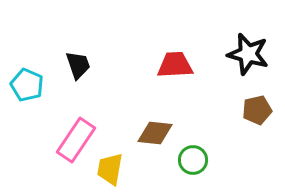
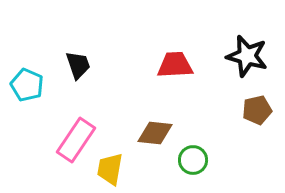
black star: moved 1 px left, 2 px down
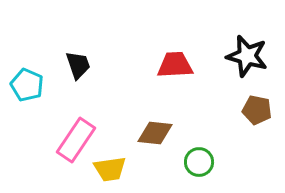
brown pentagon: rotated 24 degrees clockwise
green circle: moved 6 px right, 2 px down
yellow trapezoid: rotated 108 degrees counterclockwise
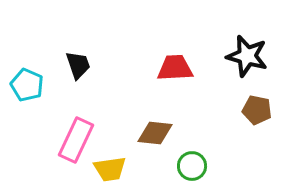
red trapezoid: moved 3 px down
pink rectangle: rotated 9 degrees counterclockwise
green circle: moved 7 px left, 4 px down
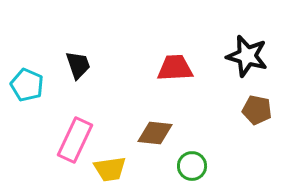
pink rectangle: moved 1 px left
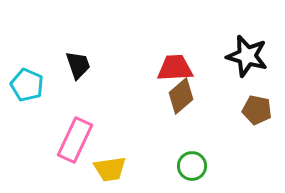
brown diamond: moved 26 px right, 37 px up; rotated 48 degrees counterclockwise
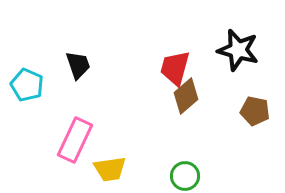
black star: moved 9 px left, 6 px up
red trapezoid: rotated 72 degrees counterclockwise
brown diamond: moved 5 px right
brown pentagon: moved 2 px left, 1 px down
green circle: moved 7 px left, 10 px down
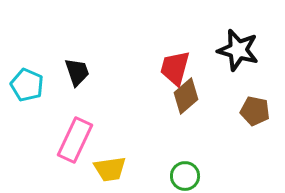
black trapezoid: moved 1 px left, 7 px down
